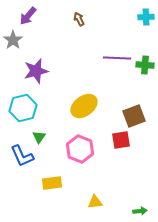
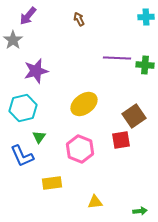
yellow ellipse: moved 2 px up
brown square: rotated 15 degrees counterclockwise
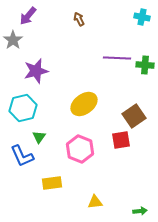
cyan cross: moved 4 px left; rotated 14 degrees clockwise
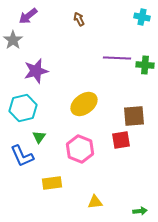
purple arrow: rotated 12 degrees clockwise
brown square: rotated 30 degrees clockwise
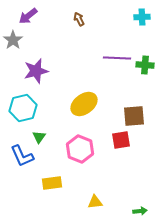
cyan cross: rotated 14 degrees counterclockwise
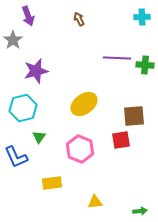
purple arrow: rotated 72 degrees counterclockwise
blue L-shape: moved 6 px left, 1 px down
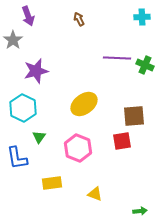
green cross: rotated 18 degrees clockwise
cyan hexagon: rotated 20 degrees counterclockwise
red square: moved 1 px right, 1 px down
pink hexagon: moved 2 px left, 1 px up
blue L-shape: moved 1 px right, 1 px down; rotated 15 degrees clockwise
yellow triangle: moved 8 px up; rotated 28 degrees clockwise
